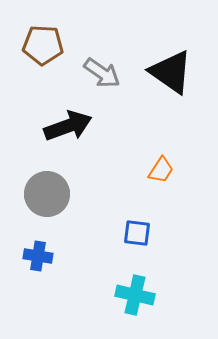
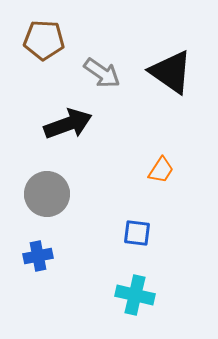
brown pentagon: moved 1 px right, 5 px up
black arrow: moved 2 px up
blue cross: rotated 20 degrees counterclockwise
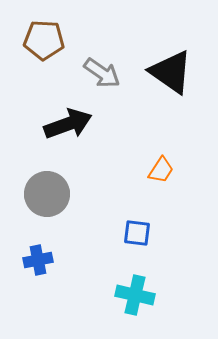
blue cross: moved 4 px down
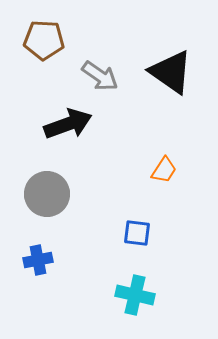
gray arrow: moved 2 px left, 3 px down
orange trapezoid: moved 3 px right
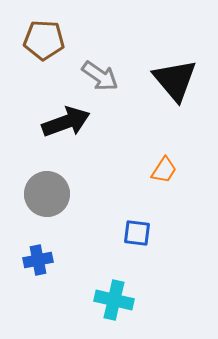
black triangle: moved 4 px right, 8 px down; rotated 15 degrees clockwise
black arrow: moved 2 px left, 2 px up
cyan cross: moved 21 px left, 5 px down
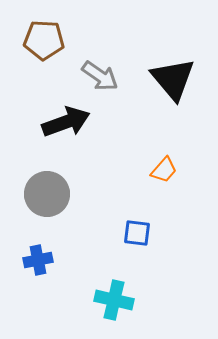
black triangle: moved 2 px left, 1 px up
orange trapezoid: rotated 8 degrees clockwise
